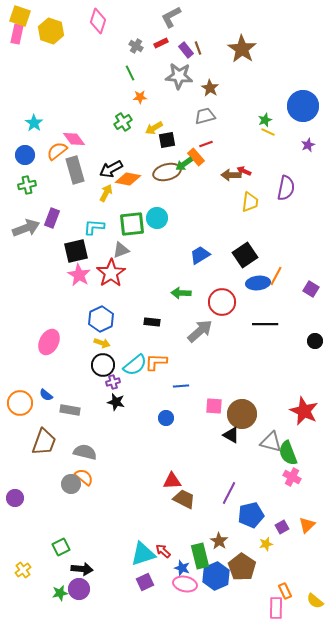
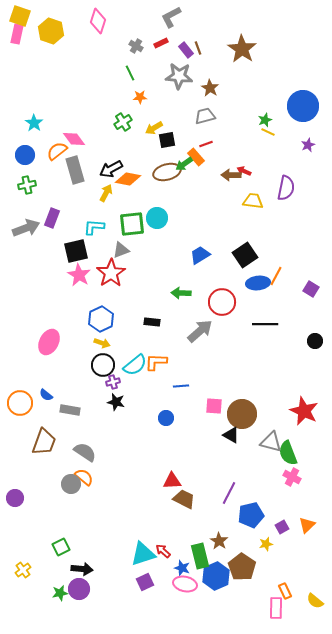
yellow trapezoid at (250, 202): moved 3 px right, 1 px up; rotated 90 degrees counterclockwise
gray semicircle at (85, 452): rotated 20 degrees clockwise
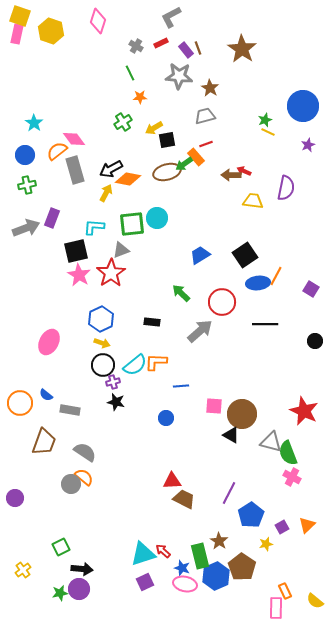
green arrow at (181, 293): rotated 42 degrees clockwise
blue pentagon at (251, 515): rotated 20 degrees counterclockwise
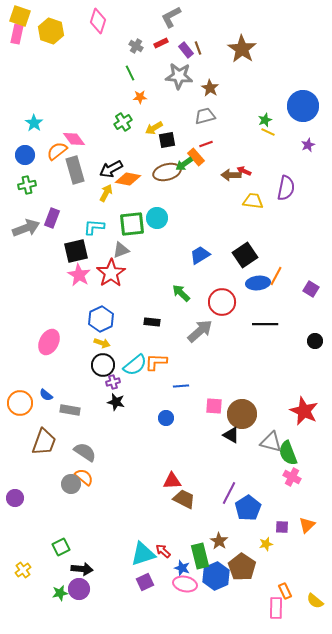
blue pentagon at (251, 515): moved 3 px left, 7 px up
purple square at (282, 527): rotated 32 degrees clockwise
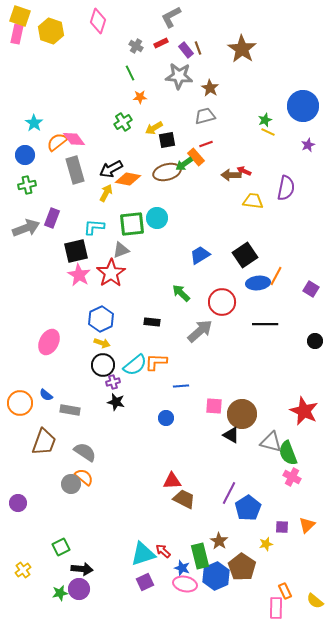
orange semicircle at (57, 151): moved 9 px up
purple circle at (15, 498): moved 3 px right, 5 px down
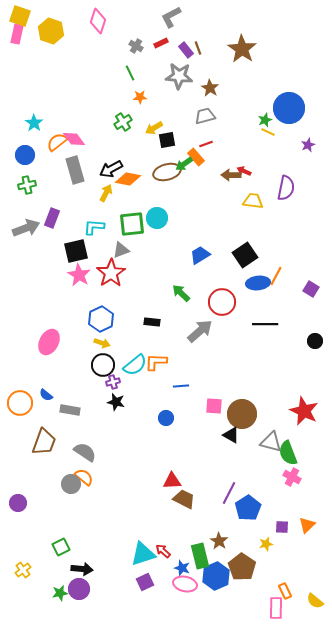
blue circle at (303, 106): moved 14 px left, 2 px down
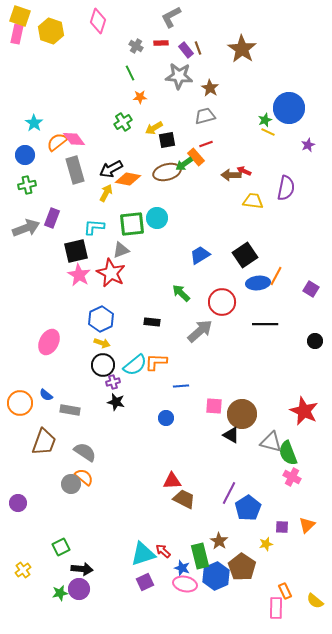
red rectangle at (161, 43): rotated 24 degrees clockwise
red star at (111, 273): rotated 12 degrees counterclockwise
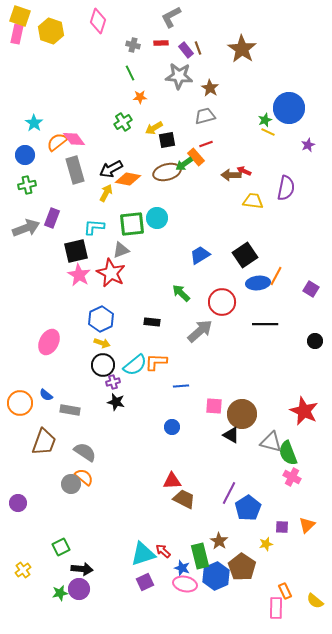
gray cross at (136, 46): moved 3 px left, 1 px up; rotated 16 degrees counterclockwise
blue circle at (166, 418): moved 6 px right, 9 px down
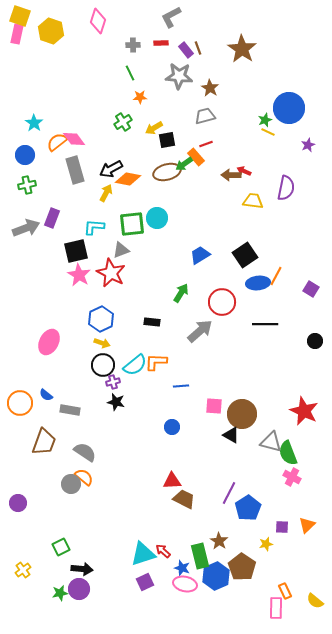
gray cross at (133, 45): rotated 16 degrees counterclockwise
green arrow at (181, 293): rotated 78 degrees clockwise
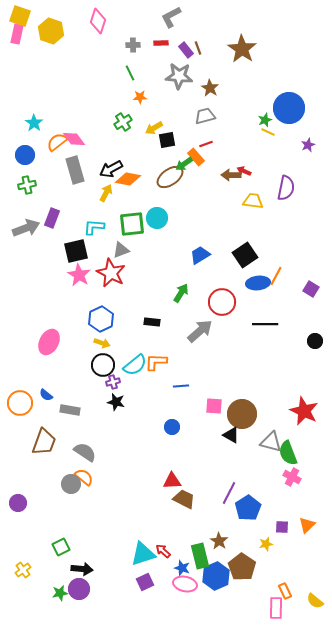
brown ellipse at (167, 172): moved 3 px right, 5 px down; rotated 20 degrees counterclockwise
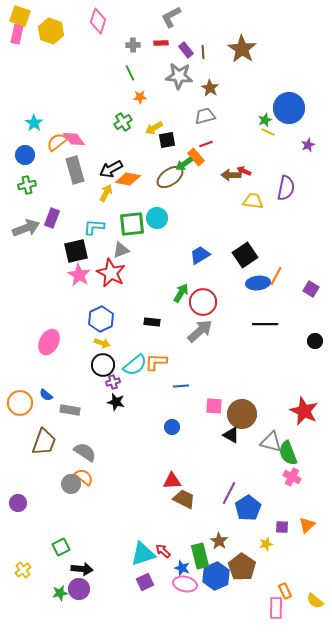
brown line at (198, 48): moved 5 px right, 4 px down; rotated 16 degrees clockwise
red circle at (222, 302): moved 19 px left
